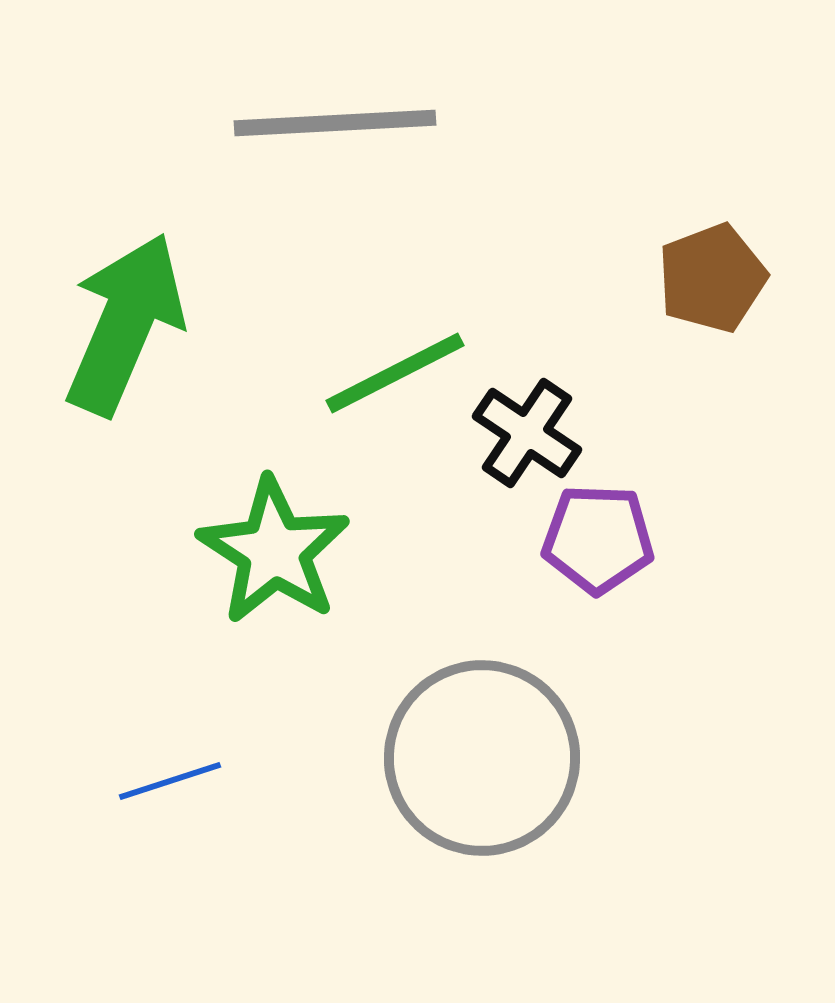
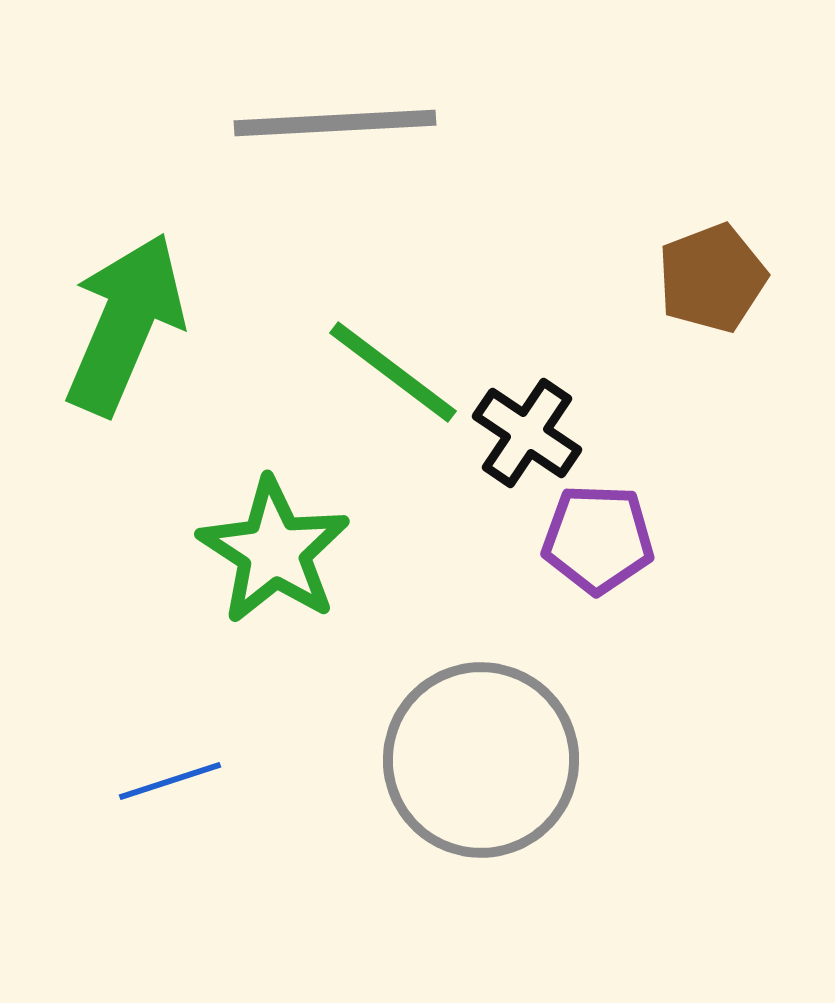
green line: moved 2 px left, 1 px up; rotated 64 degrees clockwise
gray circle: moved 1 px left, 2 px down
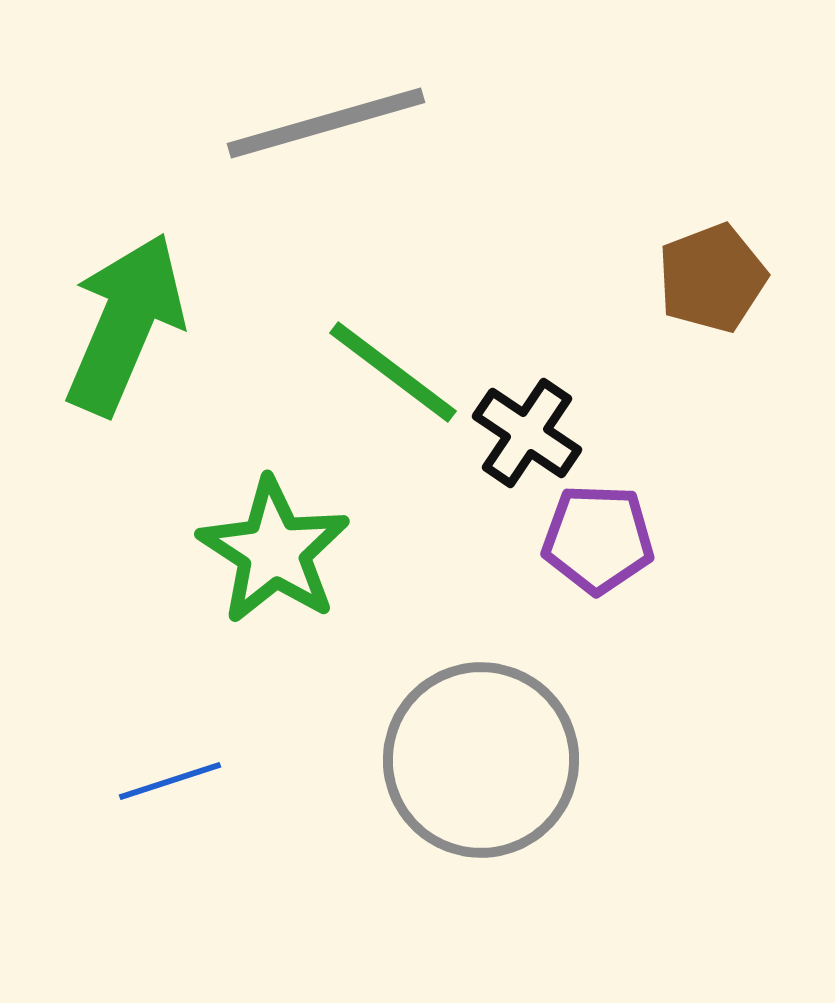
gray line: moved 9 px left; rotated 13 degrees counterclockwise
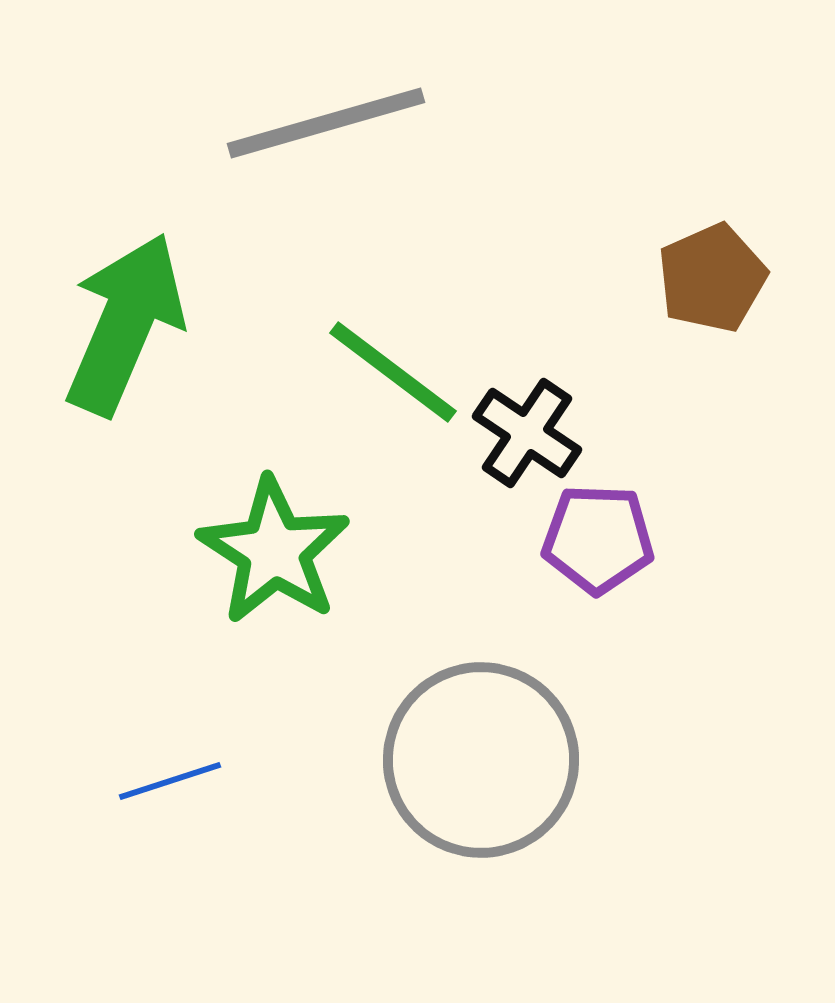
brown pentagon: rotated 3 degrees counterclockwise
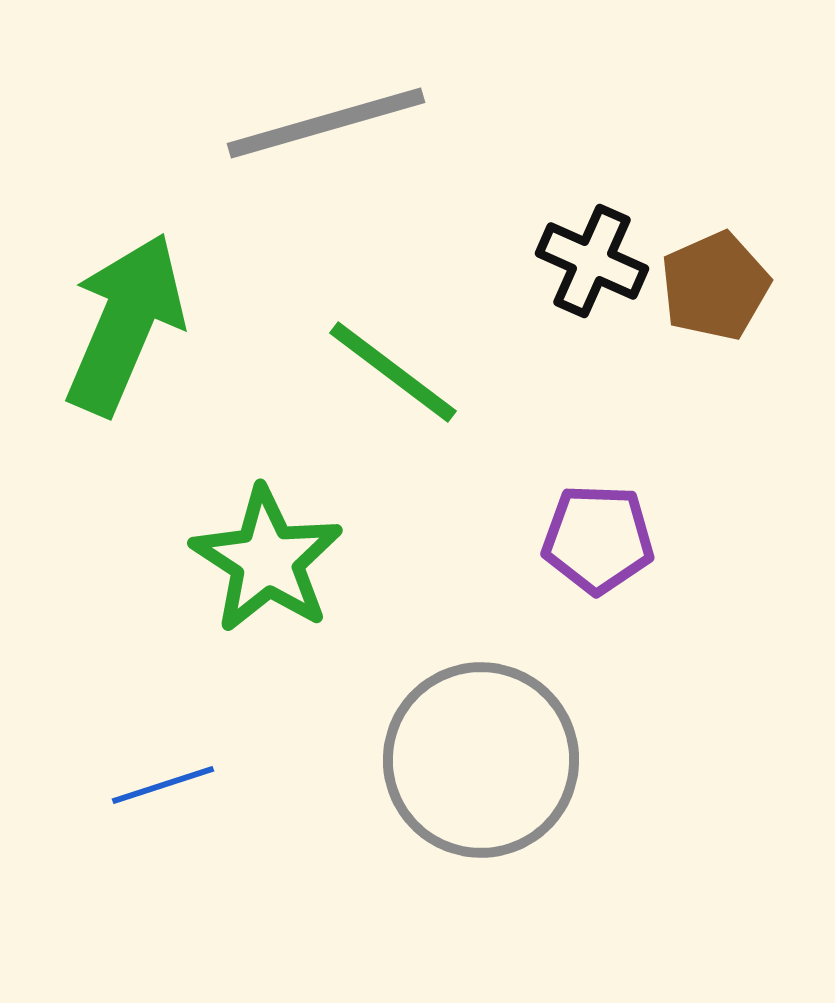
brown pentagon: moved 3 px right, 8 px down
black cross: moved 65 px right, 172 px up; rotated 10 degrees counterclockwise
green star: moved 7 px left, 9 px down
blue line: moved 7 px left, 4 px down
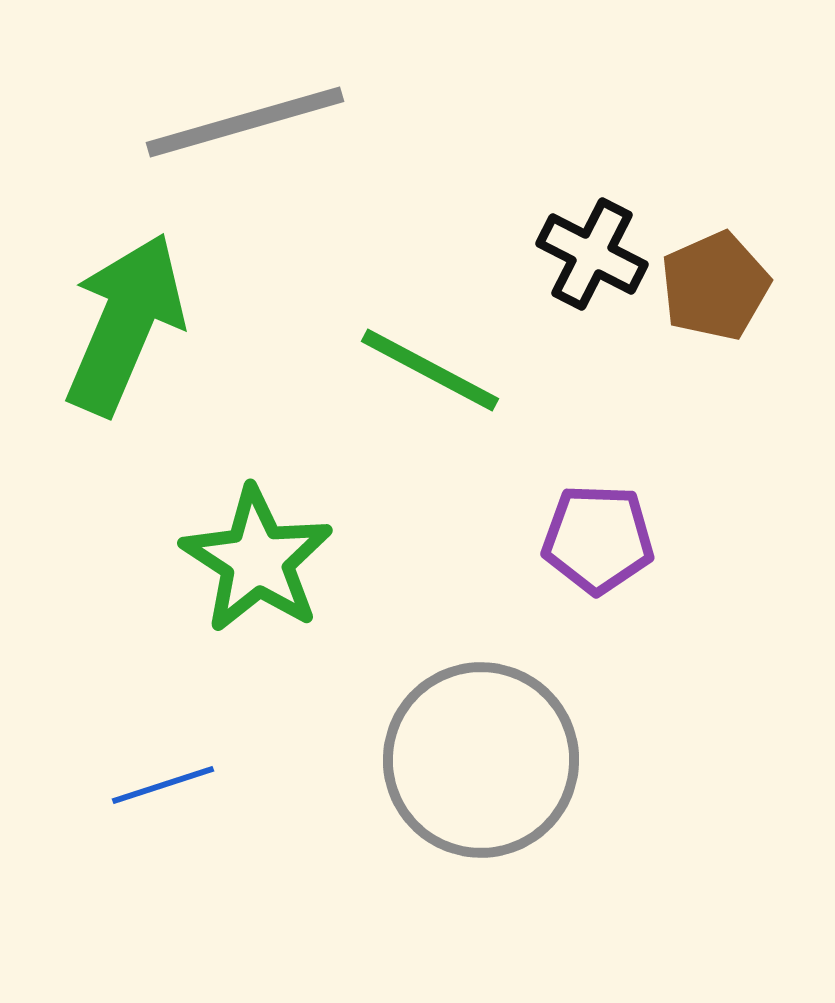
gray line: moved 81 px left, 1 px up
black cross: moved 7 px up; rotated 3 degrees clockwise
green line: moved 37 px right, 2 px up; rotated 9 degrees counterclockwise
green star: moved 10 px left
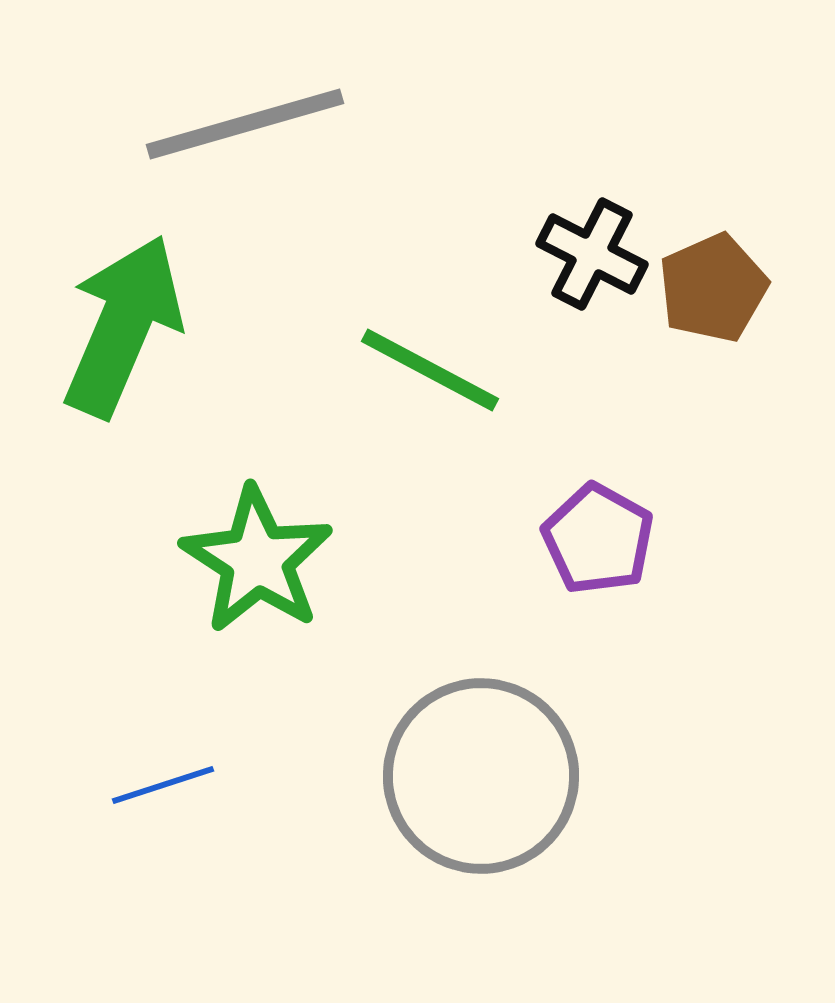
gray line: moved 2 px down
brown pentagon: moved 2 px left, 2 px down
green arrow: moved 2 px left, 2 px down
purple pentagon: rotated 27 degrees clockwise
gray circle: moved 16 px down
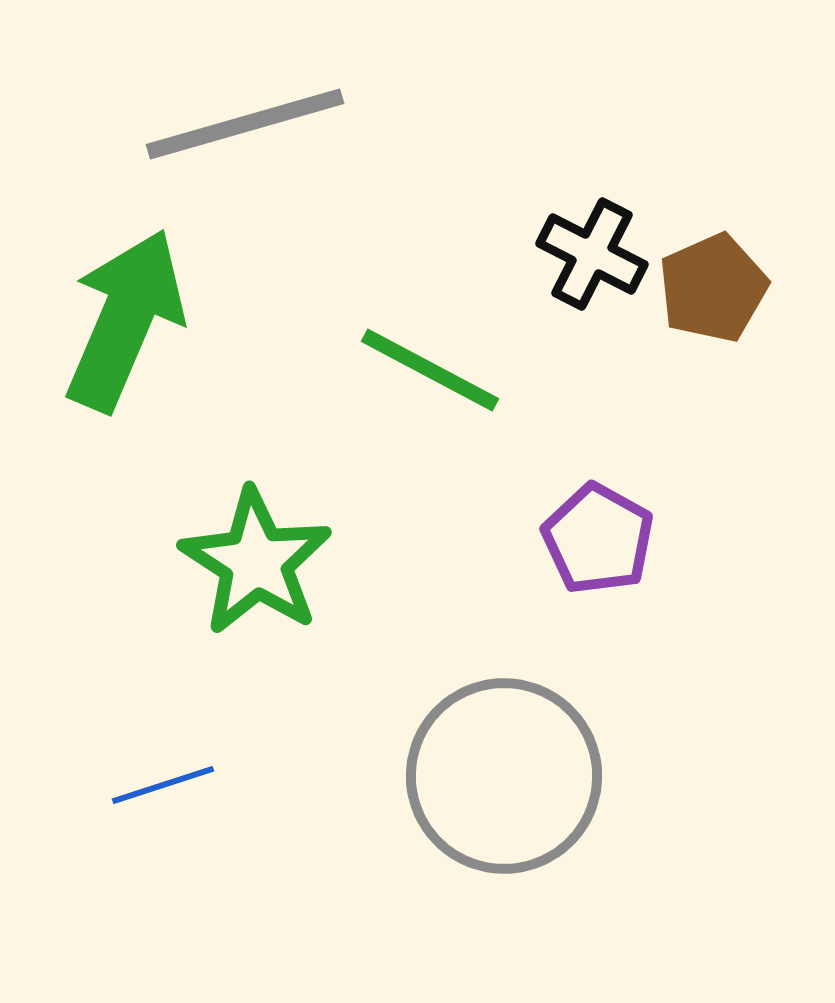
green arrow: moved 2 px right, 6 px up
green star: moved 1 px left, 2 px down
gray circle: moved 23 px right
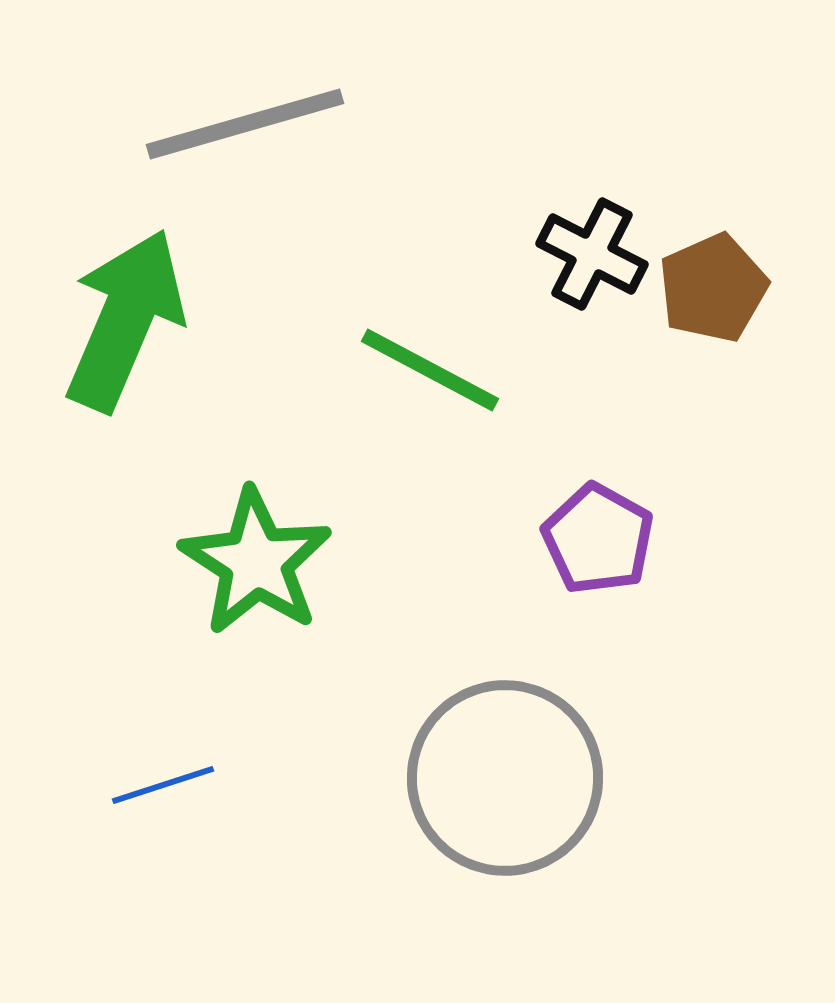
gray circle: moved 1 px right, 2 px down
